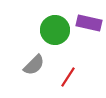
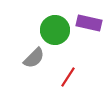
gray semicircle: moved 7 px up
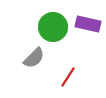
purple rectangle: moved 1 px left, 1 px down
green circle: moved 2 px left, 3 px up
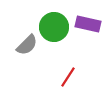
green circle: moved 1 px right
gray semicircle: moved 7 px left, 13 px up
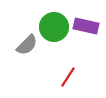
purple rectangle: moved 2 px left, 2 px down
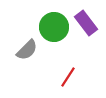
purple rectangle: moved 3 px up; rotated 40 degrees clockwise
gray semicircle: moved 5 px down
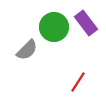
red line: moved 10 px right, 5 px down
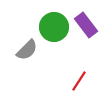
purple rectangle: moved 2 px down
red line: moved 1 px right, 1 px up
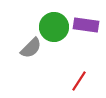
purple rectangle: rotated 45 degrees counterclockwise
gray semicircle: moved 4 px right, 2 px up
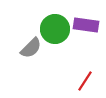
green circle: moved 1 px right, 2 px down
red line: moved 6 px right
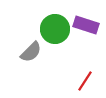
purple rectangle: rotated 10 degrees clockwise
gray semicircle: moved 4 px down
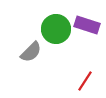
purple rectangle: moved 1 px right
green circle: moved 1 px right
